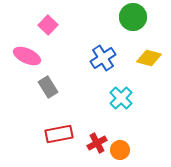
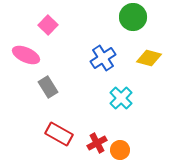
pink ellipse: moved 1 px left, 1 px up
red rectangle: rotated 40 degrees clockwise
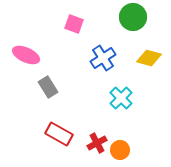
pink square: moved 26 px right, 1 px up; rotated 24 degrees counterclockwise
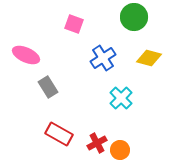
green circle: moved 1 px right
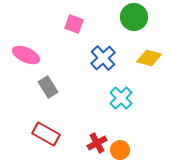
blue cross: rotated 10 degrees counterclockwise
red rectangle: moved 13 px left
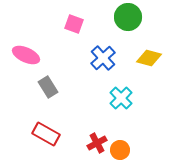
green circle: moved 6 px left
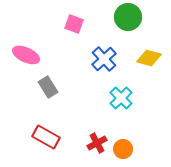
blue cross: moved 1 px right, 1 px down
red rectangle: moved 3 px down
orange circle: moved 3 px right, 1 px up
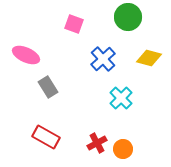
blue cross: moved 1 px left
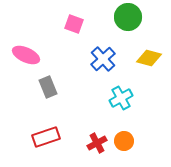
gray rectangle: rotated 10 degrees clockwise
cyan cross: rotated 15 degrees clockwise
red rectangle: rotated 48 degrees counterclockwise
orange circle: moved 1 px right, 8 px up
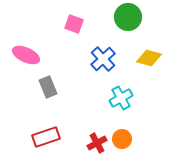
orange circle: moved 2 px left, 2 px up
